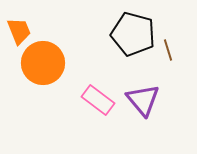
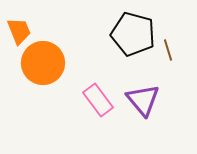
pink rectangle: rotated 16 degrees clockwise
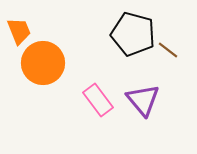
brown line: rotated 35 degrees counterclockwise
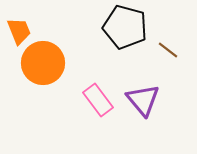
black pentagon: moved 8 px left, 7 px up
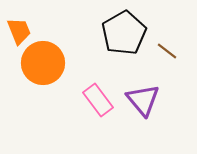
black pentagon: moved 1 px left, 6 px down; rotated 27 degrees clockwise
brown line: moved 1 px left, 1 px down
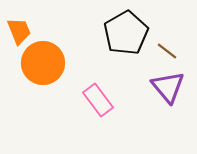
black pentagon: moved 2 px right
purple triangle: moved 25 px right, 13 px up
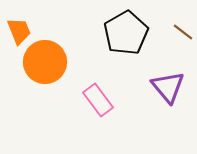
brown line: moved 16 px right, 19 px up
orange circle: moved 2 px right, 1 px up
